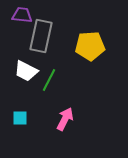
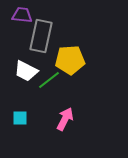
yellow pentagon: moved 20 px left, 14 px down
green line: rotated 25 degrees clockwise
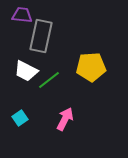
yellow pentagon: moved 21 px right, 7 px down
cyan square: rotated 35 degrees counterclockwise
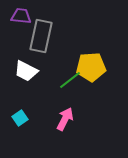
purple trapezoid: moved 1 px left, 1 px down
green line: moved 21 px right
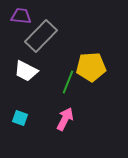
gray rectangle: rotated 32 degrees clockwise
green line: moved 2 px left, 2 px down; rotated 30 degrees counterclockwise
cyan square: rotated 35 degrees counterclockwise
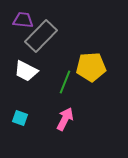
purple trapezoid: moved 2 px right, 4 px down
green line: moved 3 px left
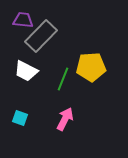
green line: moved 2 px left, 3 px up
